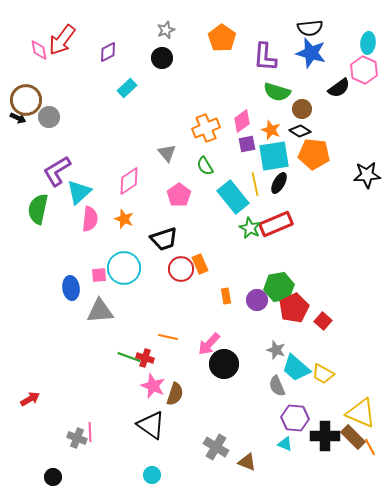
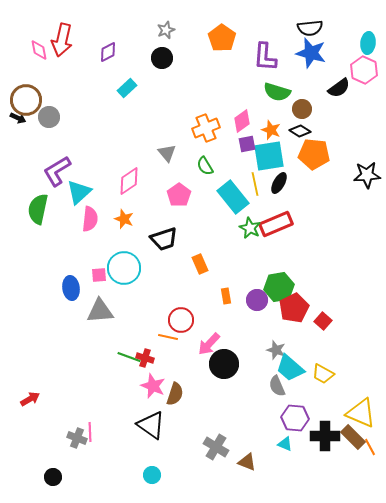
red arrow at (62, 40): rotated 24 degrees counterclockwise
cyan square at (274, 156): moved 5 px left
red circle at (181, 269): moved 51 px down
cyan trapezoid at (296, 368): moved 6 px left
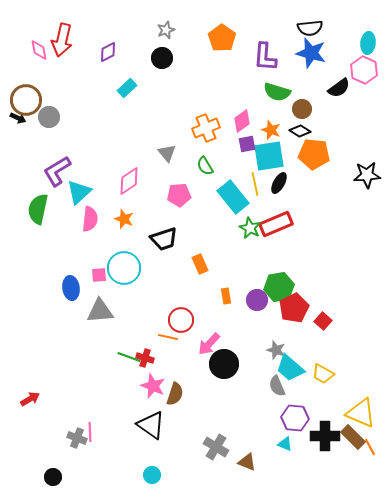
pink pentagon at (179, 195): rotated 30 degrees clockwise
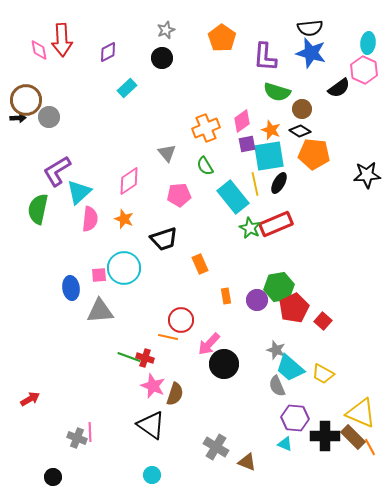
red arrow at (62, 40): rotated 16 degrees counterclockwise
black arrow at (18, 118): rotated 28 degrees counterclockwise
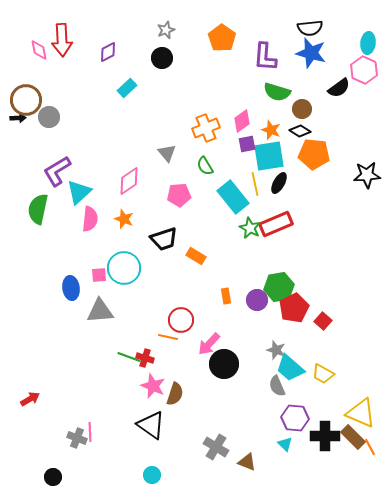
orange rectangle at (200, 264): moved 4 px left, 8 px up; rotated 36 degrees counterclockwise
cyan triangle at (285, 444): rotated 21 degrees clockwise
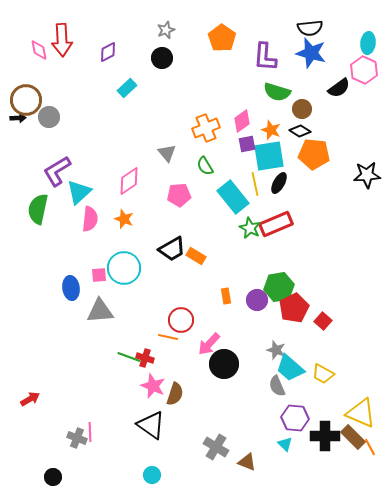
black trapezoid at (164, 239): moved 8 px right, 10 px down; rotated 12 degrees counterclockwise
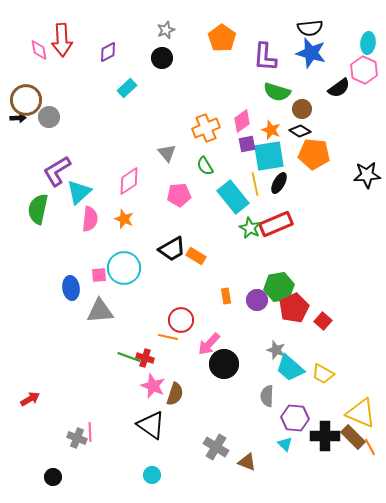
gray semicircle at (277, 386): moved 10 px left, 10 px down; rotated 25 degrees clockwise
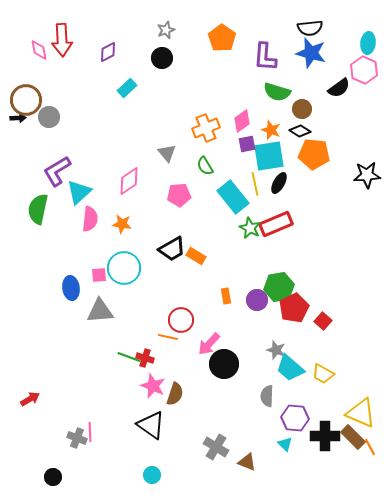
orange star at (124, 219): moved 2 px left, 5 px down; rotated 12 degrees counterclockwise
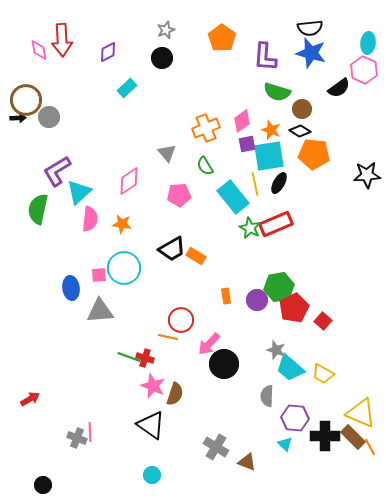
black circle at (53, 477): moved 10 px left, 8 px down
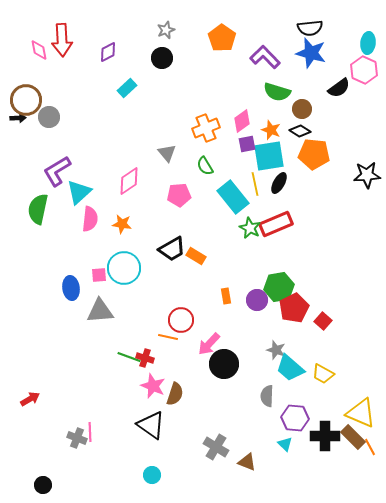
purple L-shape at (265, 57): rotated 132 degrees clockwise
